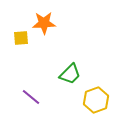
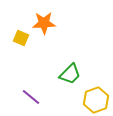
yellow square: rotated 28 degrees clockwise
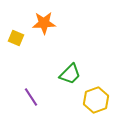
yellow square: moved 5 px left
purple line: rotated 18 degrees clockwise
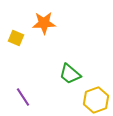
green trapezoid: rotated 85 degrees clockwise
purple line: moved 8 px left
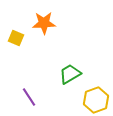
green trapezoid: rotated 110 degrees clockwise
purple line: moved 6 px right
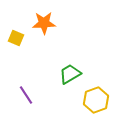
purple line: moved 3 px left, 2 px up
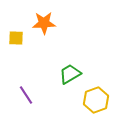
yellow square: rotated 21 degrees counterclockwise
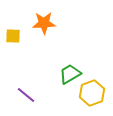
yellow square: moved 3 px left, 2 px up
purple line: rotated 18 degrees counterclockwise
yellow hexagon: moved 4 px left, 7 px up
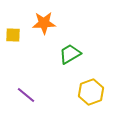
yellow square: moved 1 px up
green trapezoid: moved 20 px up
yellow hexagon: moved 1 px left, 1 px up
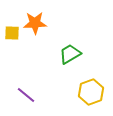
orange star: moved 9 px left
yellow square: moved 1 px left, 2 px up
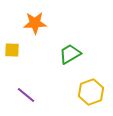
yellow square: moved 17 px down
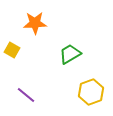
yellow square: rotated 28 degrees clockwise
